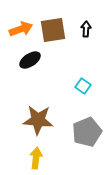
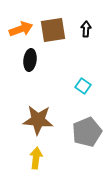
black ellipse: rotated 50 degrees counterclockwise
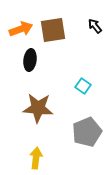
black arrow: moved 9 px right, 3 px up; rotated 42 degrees counterclockwise
brown star: moved 12 px up
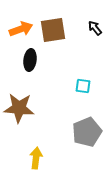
black arrow: moved 2 px down
cyan square: rotated 28 degrees counterclockwise
brown star: moved 19 px left
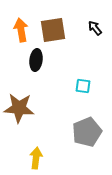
orange arrow: moved 1 px down; rotated 80 degrees counterclockwise
black ellipse: moved 6 px right
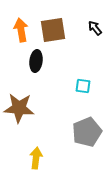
black ellipse: moved 1 px down
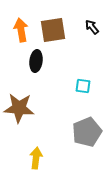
black arrow: moved 3 px left, 1 px up
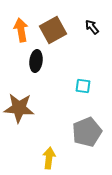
brown square: rotated 20 degrees counterclockwise
yellow arrow: moved 13 px right
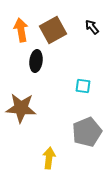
brown star: moved 2 px right
